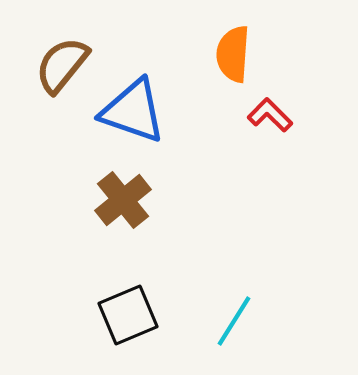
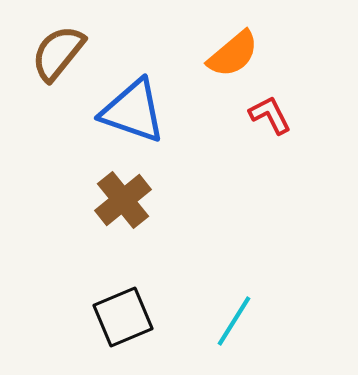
orange semicircle: rotated 134 degrees counterclockwise
brown semicircle: moved 4 px left, 12 px up
red L-shape: rotated 18 degrees clockwise
black square: moved 5 px left, 2 px down
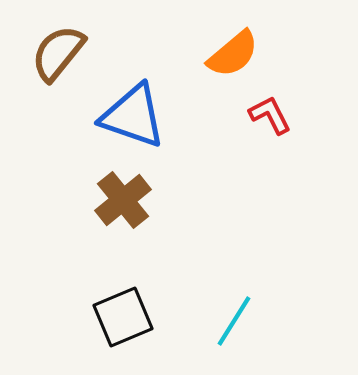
blue triangle: moved 5 px down
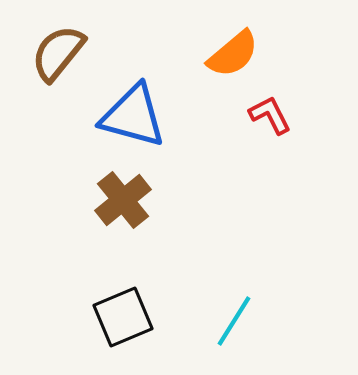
blue triangle: rotated 4 degrees counterclockwise
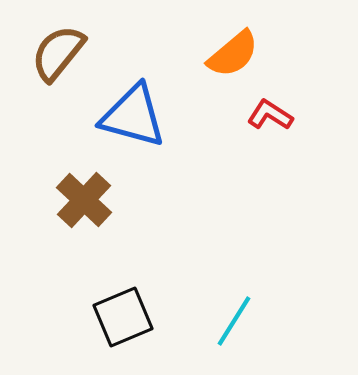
red L-shape: rotated 30 degrees counterclockwise
brown cross: moved 39 px left; rotated 8 degrees counterclockwise
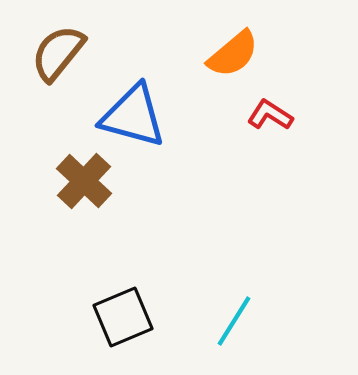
brown cross: moved 19 px up
